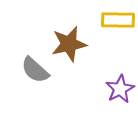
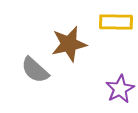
yellow rectangle: moved 2 px left, 2 px down
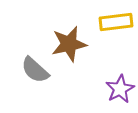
yellow rectangle: rotated 8 degrees counterclockwise
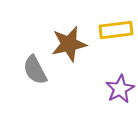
yellow rectangle: moved 8 px down
gray semicircle: rotated 20 degrees clockwise
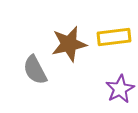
yellow rectangle: moved 2 px left, 7 px down
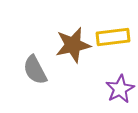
yellow rectangle: moved 1 px left
brown star: moved 4 px right, 1 px down
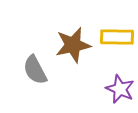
yellow rectangle: moved 4 px right; rotated 8 degrees clockwise
purple star: rotated 20 degrees counterclockwise
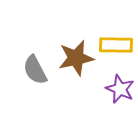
yellow rectangle: moved 1 px left, 8 px down
brown star: moved 3 px right, 13 px down
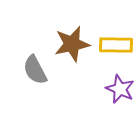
brown star: moved 4 px left, 14 px up
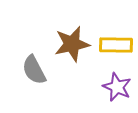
gray semicircle: moved 1 px left
purple star: moved 3 px left, 2 px up
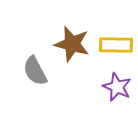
brown star: rotated 27 degrees clockwise
gray semicircle: moved 1 px right, 1 px down
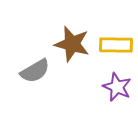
gray semicircle: rotated 92 degrees counterclockwise
